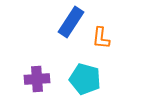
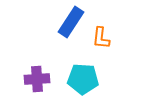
cyan pentagon: moved 2 px left; rotated 12 degrees counterclockwise
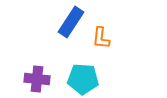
purple cross: rotated 10 degrees clockwise
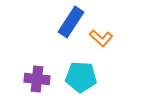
orange L-shape: rotated 55 degrees counterclockwise
cyan pentagon: moved 2 px left, 2 px up
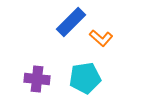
blue rectangle: rotated 12 degrees clockwise
cyan pentagon: moved 4 px right, 1 px down; rotated 12 degrees counterclockwise
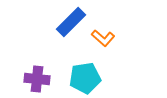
orange L-shape: moved 2 px right
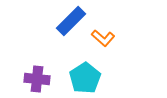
blue rectangle: moved 1 px up
cyan pentagon: rotated 24 degrees counterclockwise
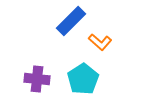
orange L-shape: moved 3 px left, 4 px down
cyan pentagon: moved 2 px left, 1 px down
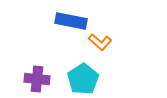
blue rectangle: rotated 56 degrees clockwise
